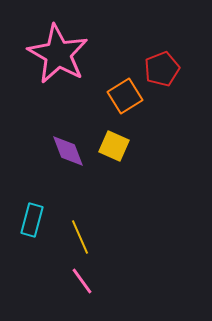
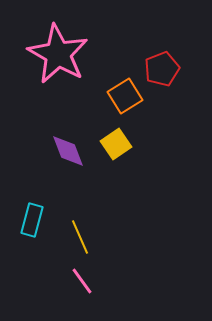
yellow square: moved 2 px right, 2 px up; rotated 32 degrees clockwise
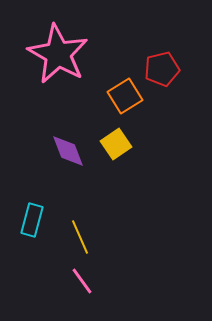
red pentagon: rotated 8 degrees clockwise
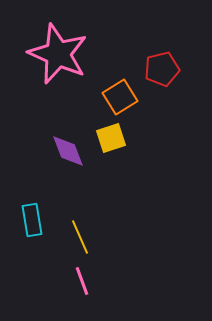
pink star: rotated 6 degrees counterclockwise
orange square: moved 5 px left, 1 px down
yellow square: moved 5 px left, 6 px up; rotated 16 degrees clockwise
cyan rectangle: rotated 24 degrees counterclockwise
pink line: rotated 16 degrees clockwise
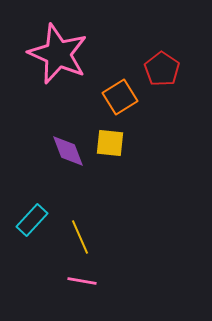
red pentagon: rotated 24 degrees counterclockwise
yellow square: moved 1 px left, 5 px down; rotated 24 degrees clockwise
cyan rectangle: rotated 52 degrees clockwise
pink line: rotated 60 degrees counterclockwise
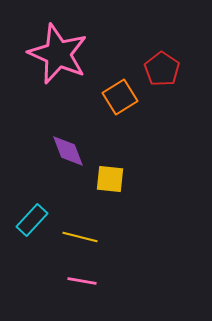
yellow square: moved 36 px down
yellow line: rotated 52 degrees counterclockwise
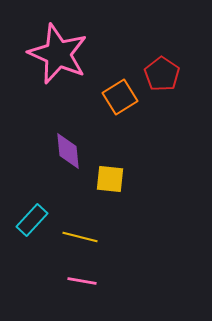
red pentagon: moved 5 px down
purple diamond: rotated 15 degrees clockwise
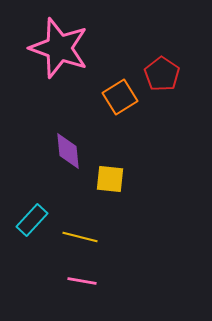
pink star: moved 1 px right, 6 px up; rotated 4 degrees counterclockwise
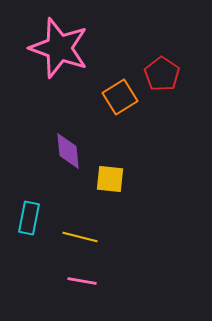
cyan rectangle: moved 3 px left, 2 px up; rotated 32 degrees counterclockwise
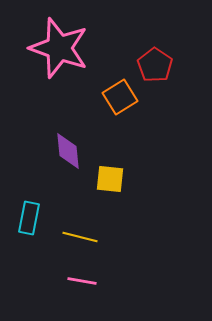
red pentagon: moved 7 px left, 9 px up
